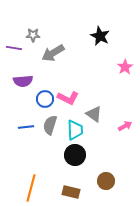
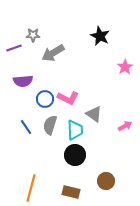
purple line: rotated 28 degrees counterclockwise
blue line: rotated 63 degrees clockwise
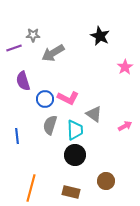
purple semicircle: rotated 78 degrees clockwise
blue line: moved 9 px left, 9 px down; rotated 28 degrees clockwise
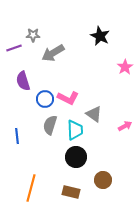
black circle: moved 1 px right, 2 px down
brown circle: moved 3 px left, 1 px up
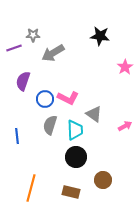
black star: rotated 18 degrees counterclockwise
purple semicircle: rotated 36 degrees clockwise
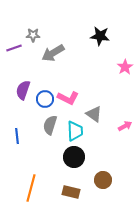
purple semicircle: moved 9 px down
cyan trapezoid: moved 1 px down
black circle: moved 2 px left
